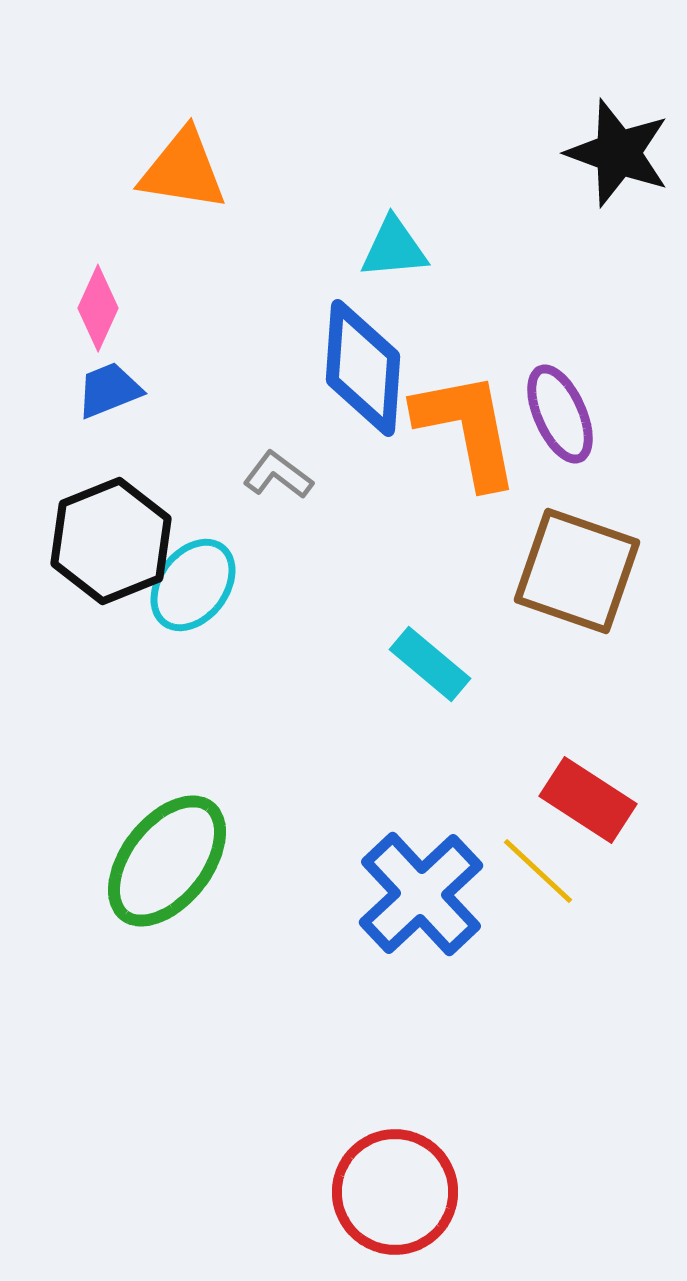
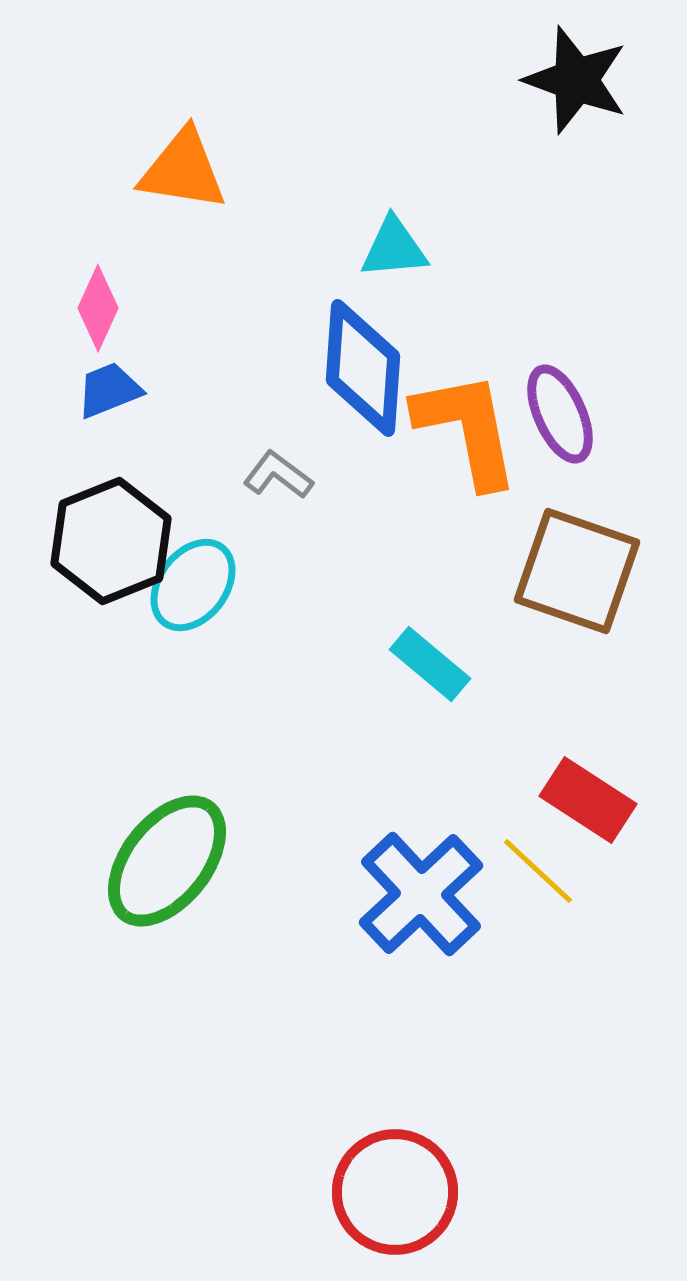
black star: moved 42 px left, 73 px up
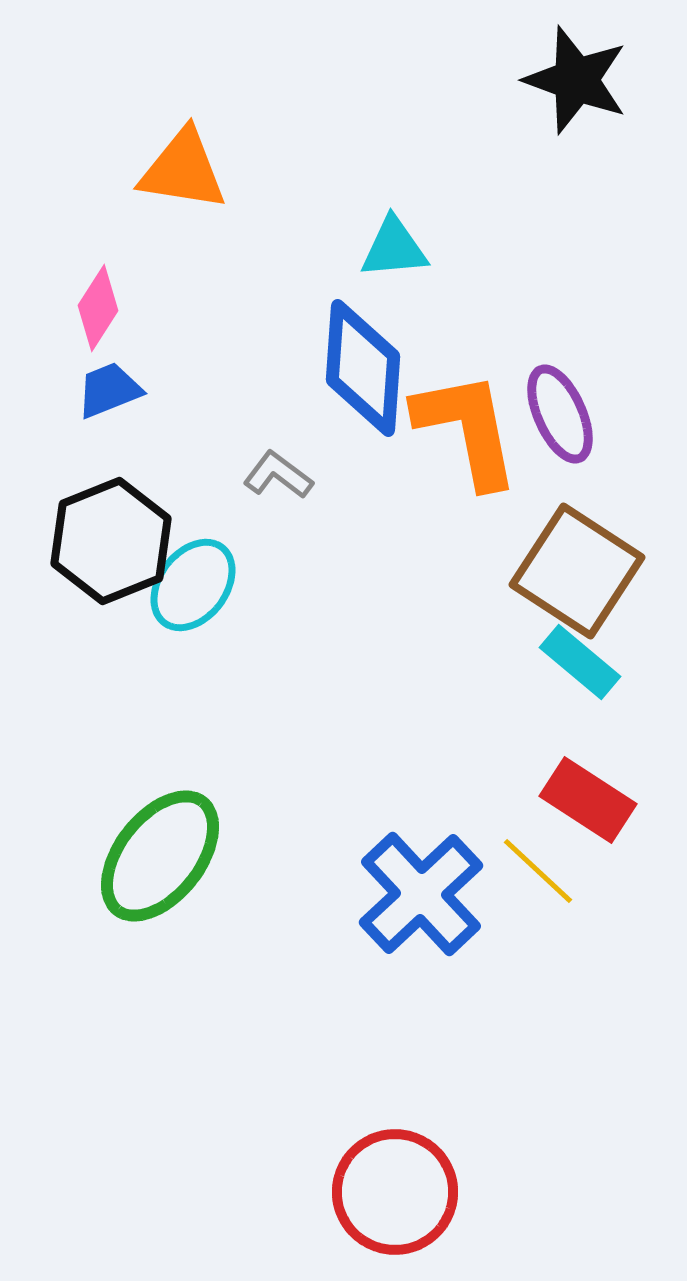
pink diamond: rotated 8 degrees clockwise
brown square: rotated 14 degrees clockwise
cyan rectangle: moved 150 px right, 2 px up
green ellipse: moved 7 px left, 5 px up
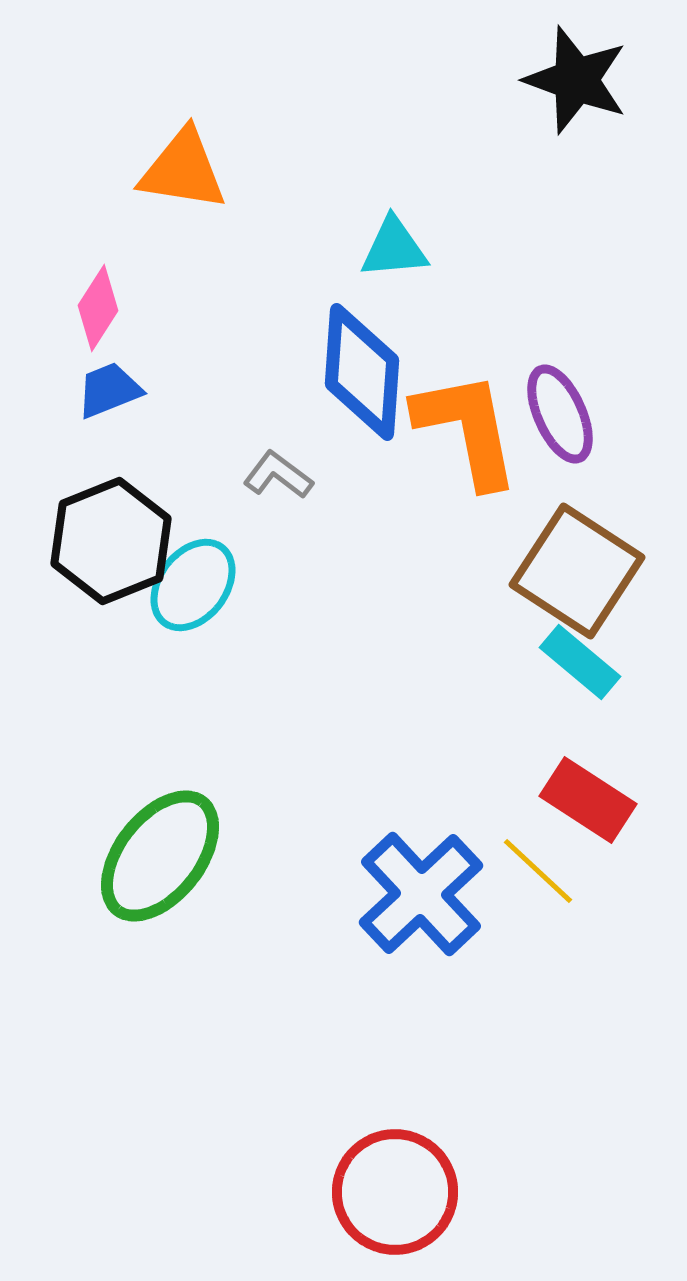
blue diamond: moved 1 px left, 4 px down
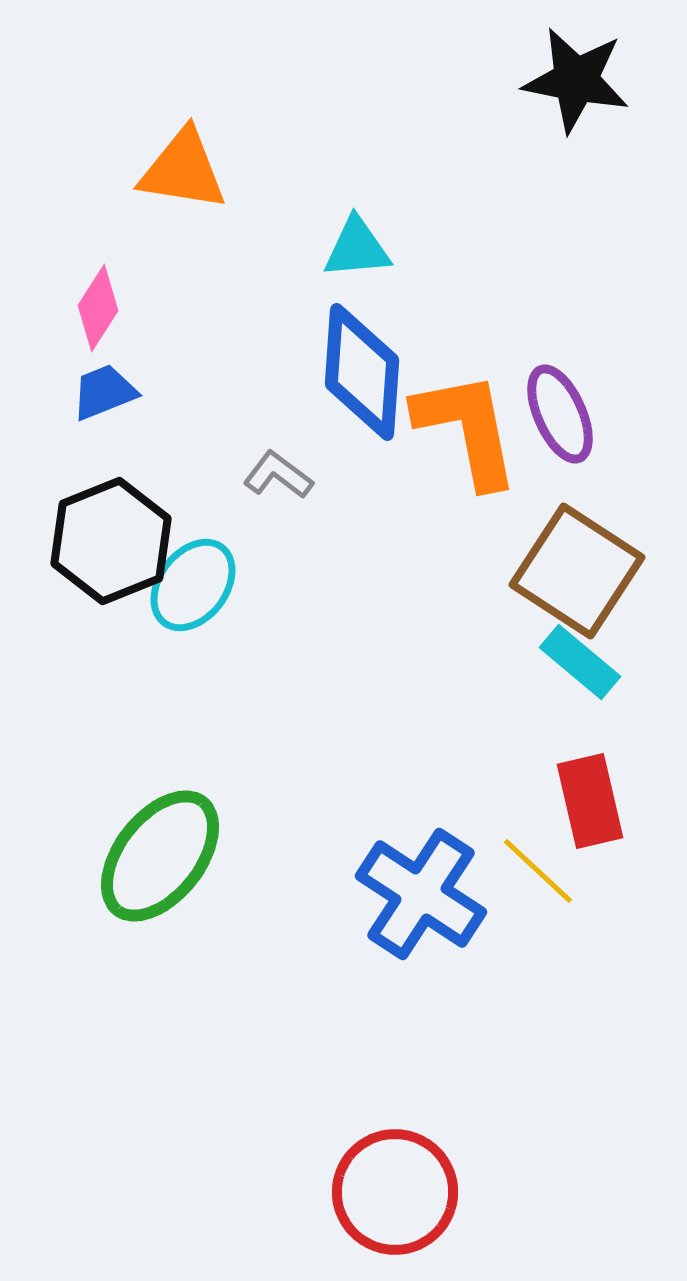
black star: rotated 9 degrees counterclockwise
cyan triangle: moved 37 px left
blue trapezoid: moved 5 px left, 2 px down
red rectangle: moved 2 px right, 1 px down; rotated 44 degrees clockwise
blue cross: rotated 14 degrees counterclockwise
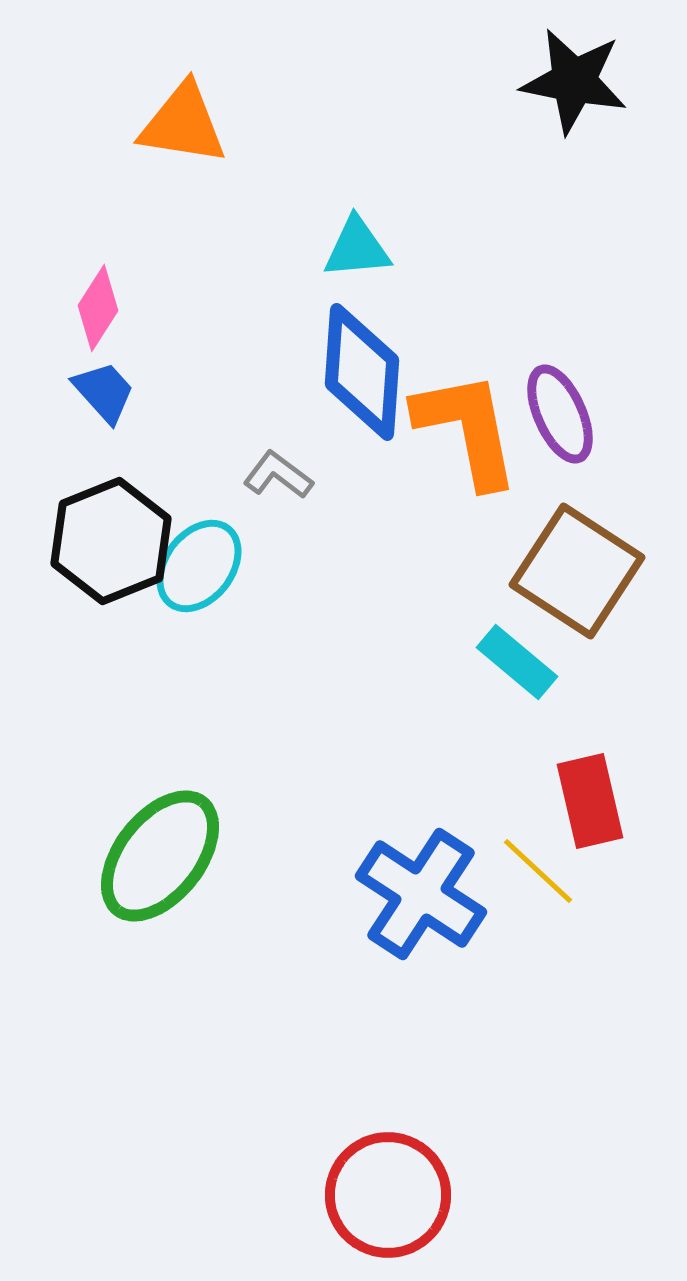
black star: moved 2 px left, 1 px down
orange triangle: moved 46 px up
blue trapezoid: rotated 70 degrees clockwise
cyan ellipse: moved 6 px right, 19 px up
cyan rectangle: moved 63 px left
red circle: moved 7 px left, 3 px down
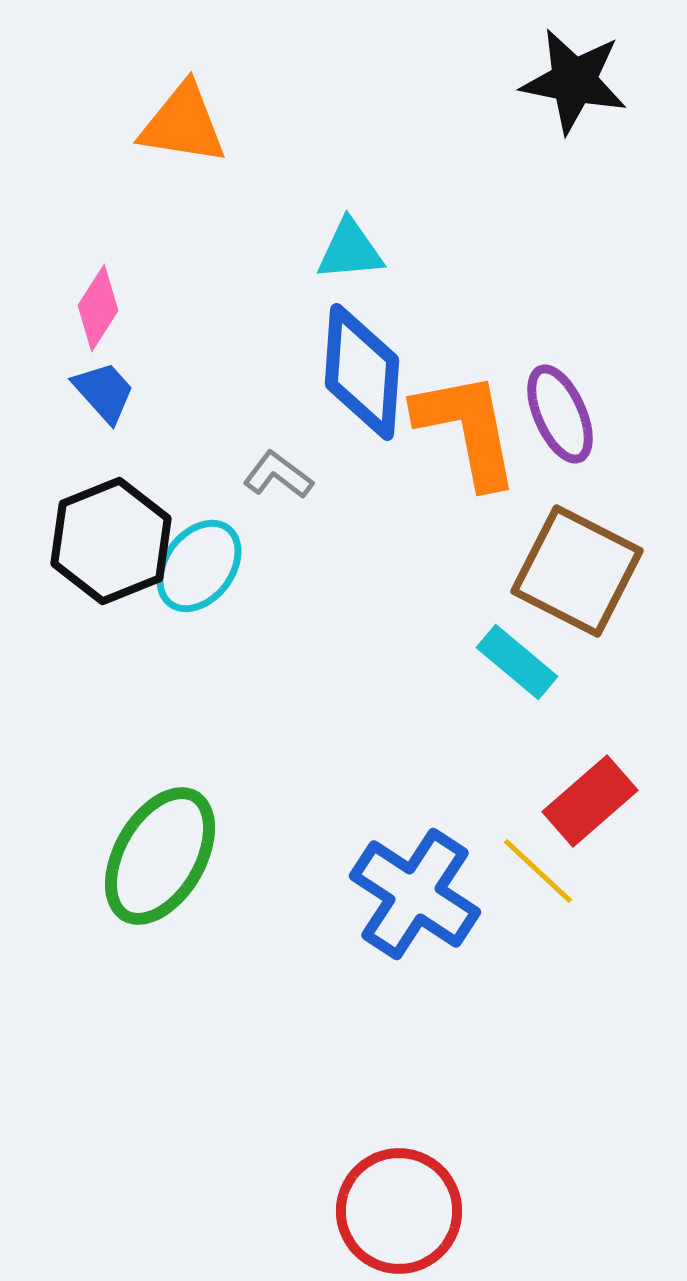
cyan triangle: moved 7 px left, 2 px down
brown square: rotated 6 degrees counterclockwise
red rectangle: rotated 62 degrees clockwise
green ellipse: rotated 8 degrees counterclockwise
blue cross: moved 6 px left
red circle: moved 11 px right, 16 px down
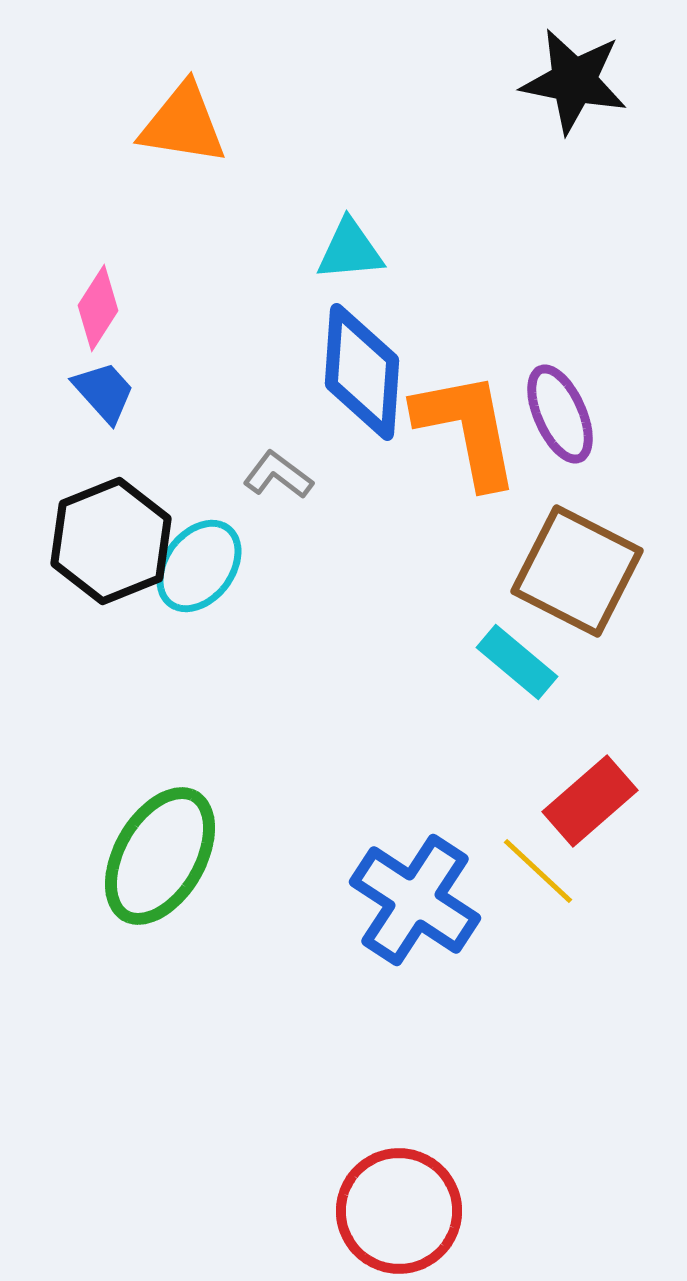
blue cross: moved 6 px down
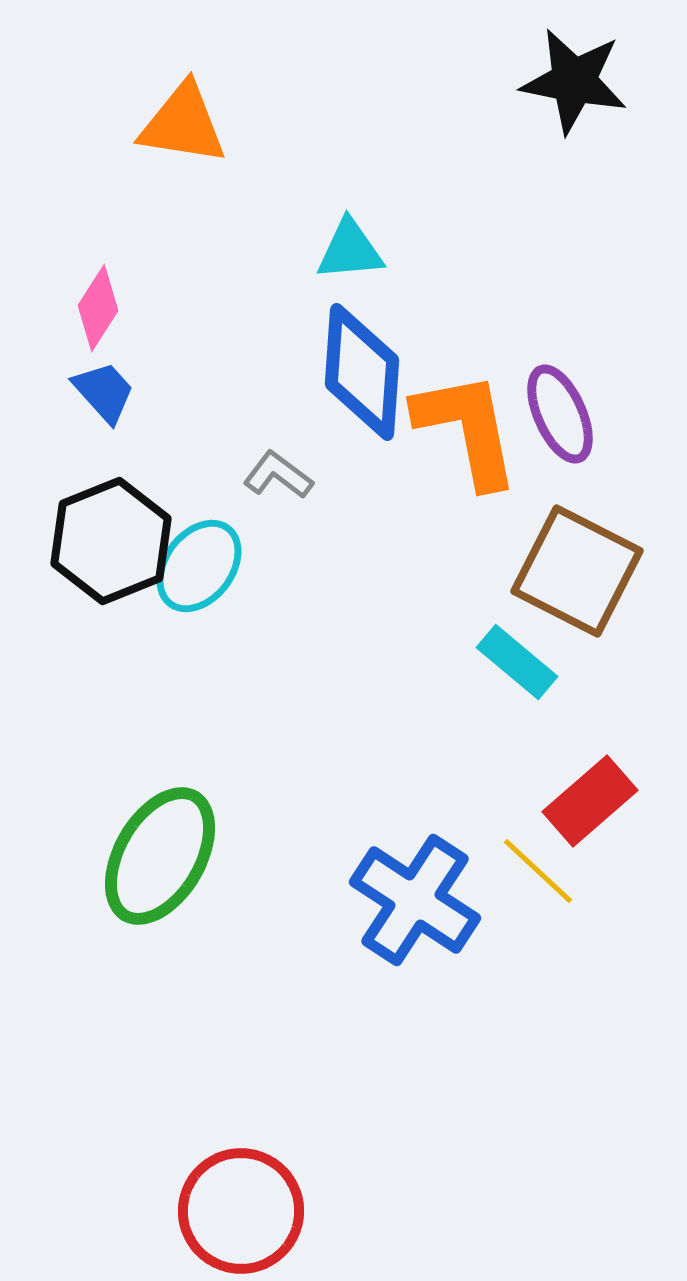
red circle: moved 158 px left
